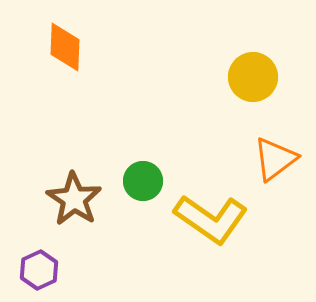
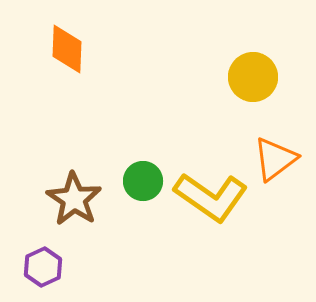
orange diamond: moved 2 px right, 2 px down
yellow L-shape: moved 22 px up
purple hexagon: moved 4 px right, 3 px up
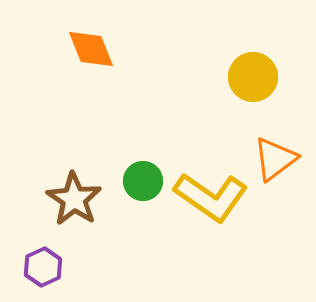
orange diamond: moved 24 px right; rotated 24 degrees counterclockwise
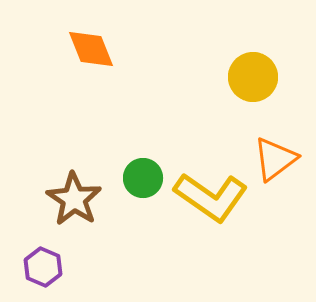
green circle: moved 3 px up
purple hexagon: rotated 12 degrees counterclockwise
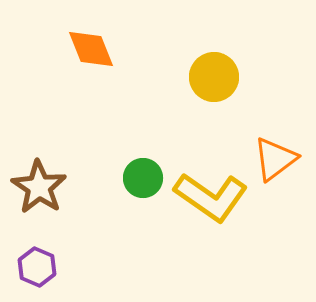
yellow circle: moved 39 px left
brown star: moved 35 px left, 12 px up
purple hexagon: moved 6 px left
